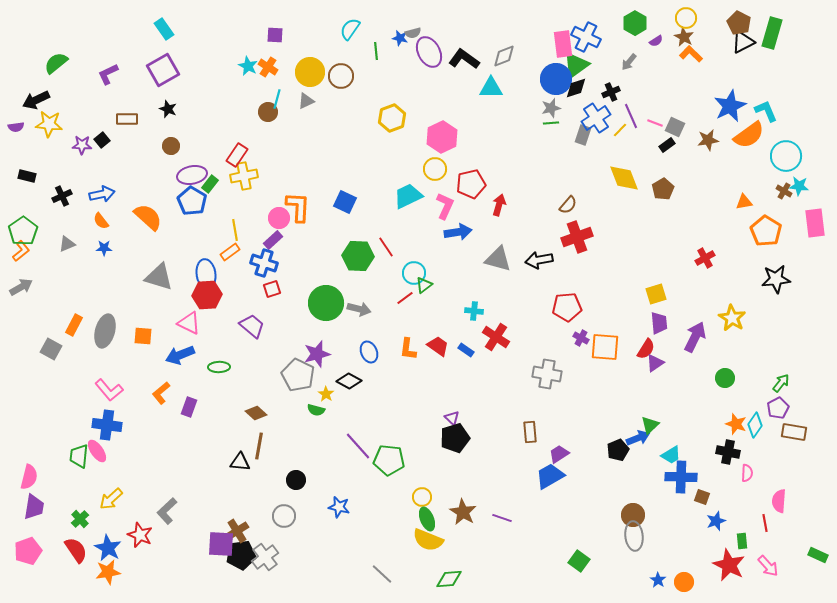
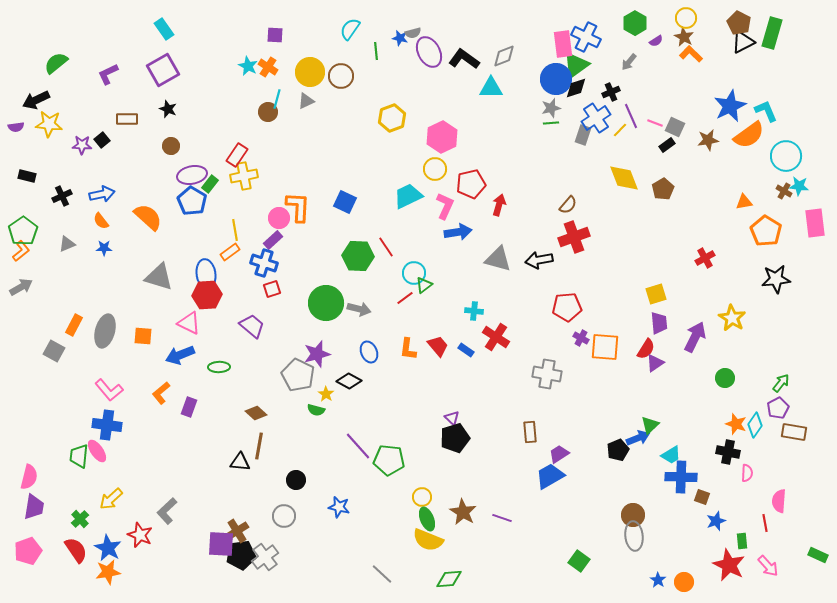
red cross at (577, 237): moved 3 px left
red trapezoid at (438, 346): rotated 15 degrees clockwise
gray square at (51, 349): moved 3 px right, 2 px down
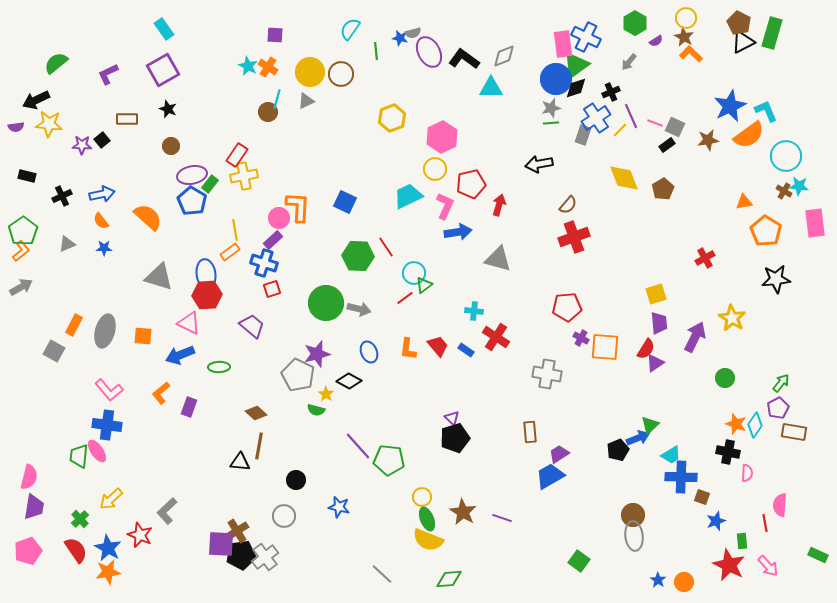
brown circle at (341, 76): moved 2 px up
black arrow at (539, 260): moved 96 px up
pink semicircle at (779, 501): moved 1 px right, 4 px down
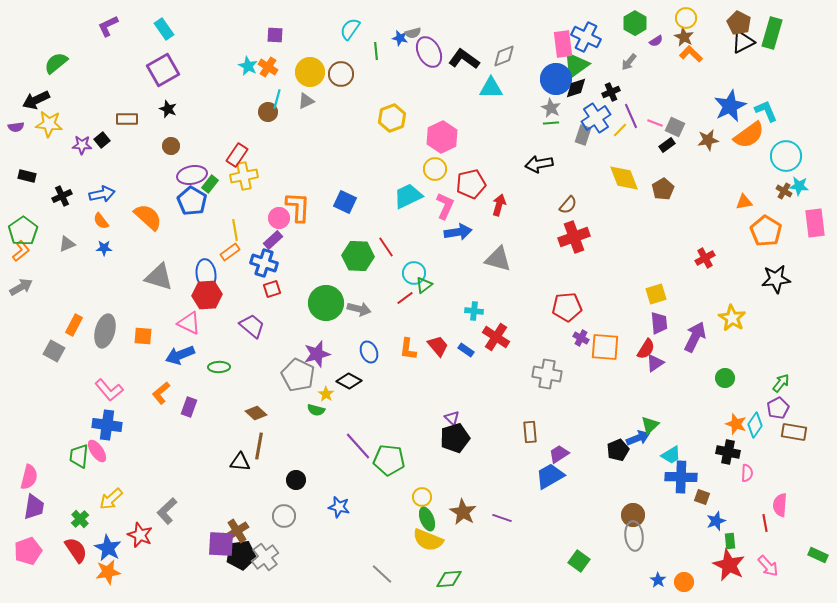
purple L-shape at (108, 74): moved 48 px up
gray star at (551, 108): rotated 30 degrees counterclockwise
green rectangle at (742, 541): moved 12 px left
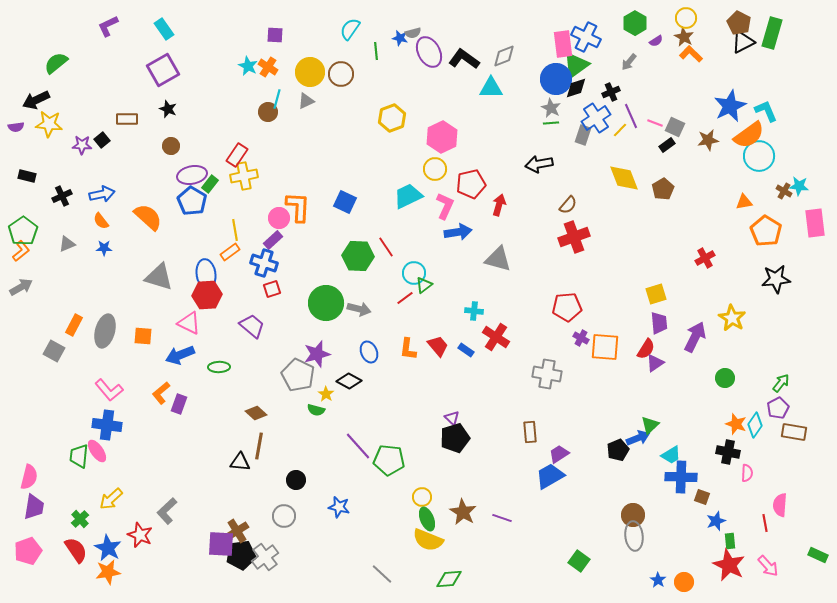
cyan circle at (786, 156): moved 27 px left
purple rectangle at (189, 407): moved 10 px left, 3 px up
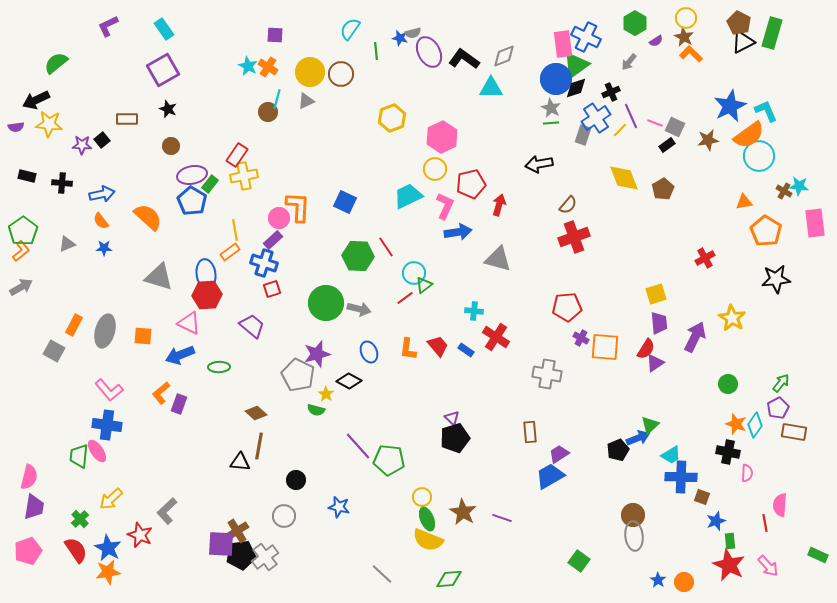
black cross at (62, 196): moved 13 px up; rotated 30 degrees clockwise
green circle at (725, 378): moved 3 px right, 6 px down
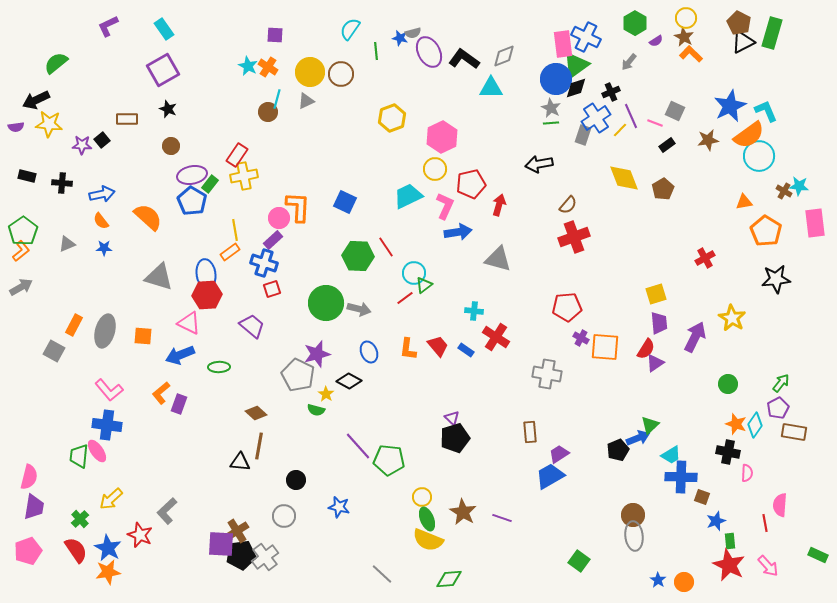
gray square at (675, 127): moved 16 px up
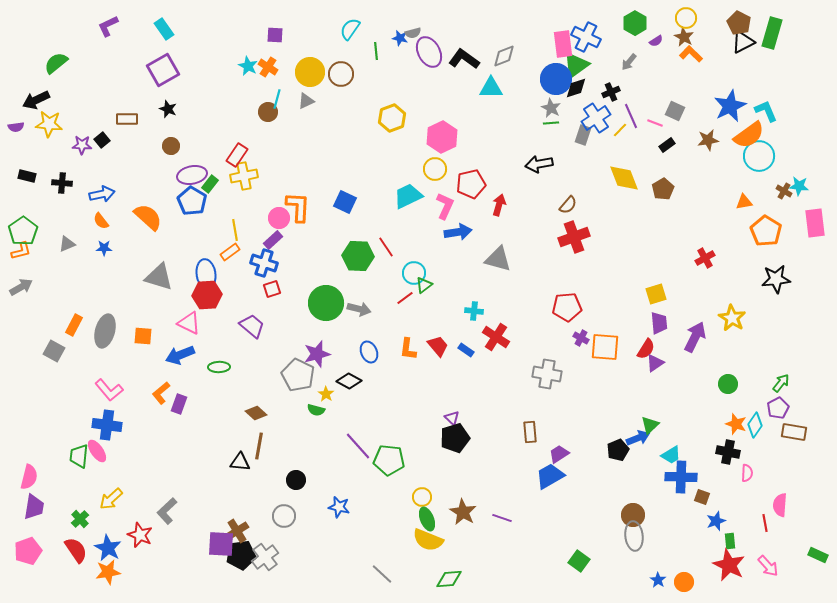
orange L-shape at (21, 251): rotated 25 degrees clockwise
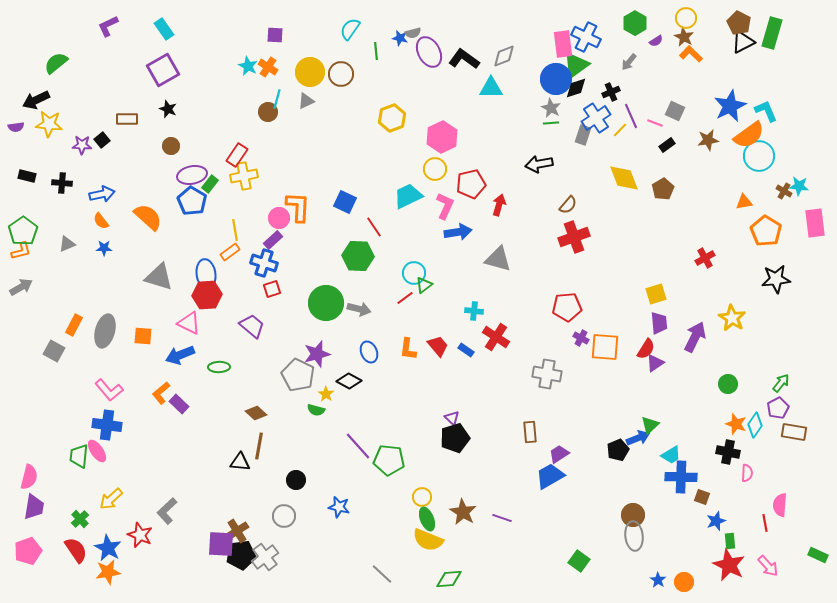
red line at (386, 247): moved 12 px left, 20 px up
purple rectangle at (179, 404): rotated 66 degrees counterclockwise
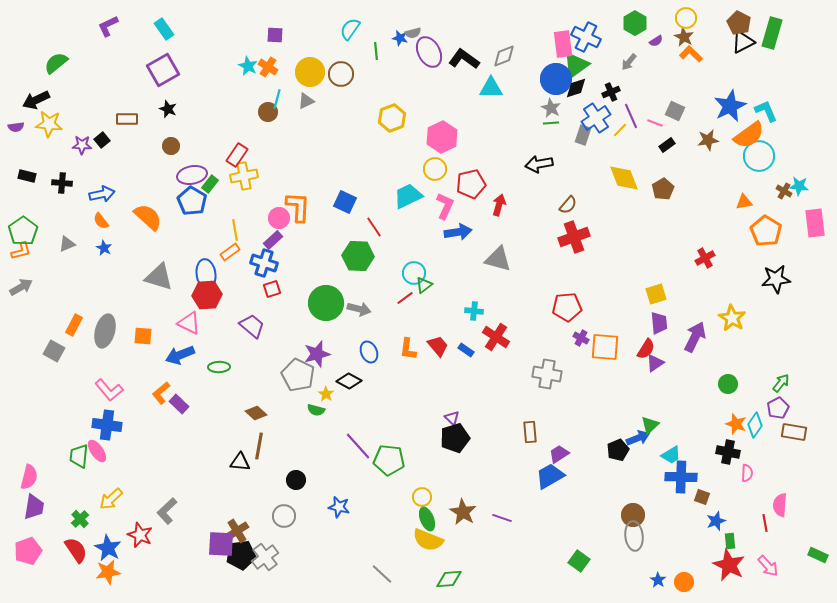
blue star at (104, 248): rotated 28 degrees clockwise
